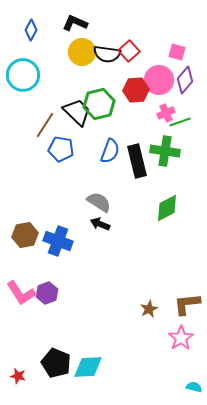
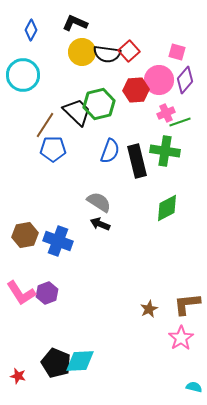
blue pentagon: moved 8 px left; rotated 10 degrees counterclockwise
cyan diamond: moved 8 px left, 6 px up
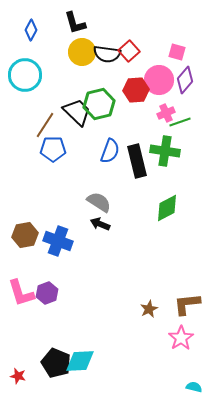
black L-shape: rotated 130 degrees counterclockwise
cyan circle: moved 2 px right
pink L-shape: rotated 16 degrees clockwise
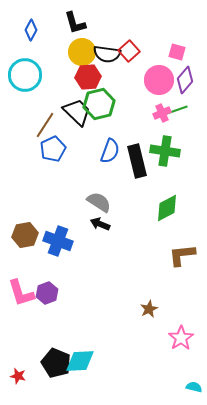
red hexagon: moved 48 px left, 13 px up
pink cross: moved 4 px left
green line: moved 3 px left, 12 px up
blue pentagon: rotated 25 degrees counterclockwise
brown L-shape: moved 5 px left, 49 px up
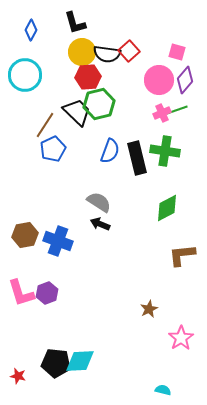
black rectangle: moved 3 px up
black pentagon: rotated 16 degrees counterclockwise
cyan semicircle: moved 31 px left, 3 px down
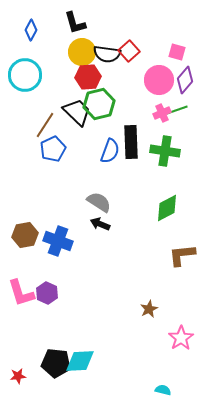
black rectangle: moved 6 px left, 16 px up; rotated 12 degrees clockwise
purple hexagon: rotated 15 degrees counterclockwise
red star: rotated 21 degrees counterclockwise
